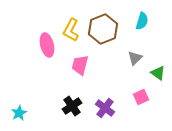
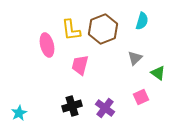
yellow L-shape: rotated 35 degrees counterclockwise
black cross: rotated 18 degrees clockwise
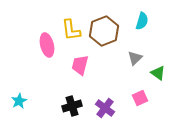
brown hexagon: moved 1 px right, 2 px down
pink square: moved 1 px left, 1 px down
cyan star: moved 12 px up
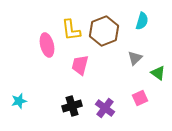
cyan star: rotated 14 degrees clockwise
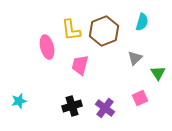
cyan semicircle: moved 1 px down
pink ellipse: moved 2 px down
green triangle: rotated 21 degrees clockwise
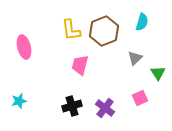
pink ellipse: moved 23 px left
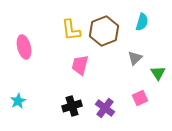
cyan star: moved 1 px left; rotated 14 degrees counterclockwise
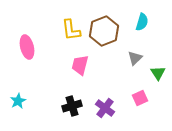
pink ellipse: moved 3 px right
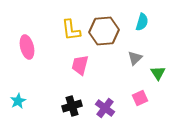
brown hexagon: rotated 16 degrees clockwise
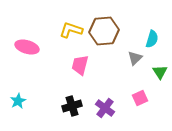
cyan semicircle: moved 10 px right, 17 px down
yellow L-shape: rotated 115 degrees clockwise
pink ellipse: rotated 60 degrees counterclockwise
green triangle: moved 2 px right, 1 px up
